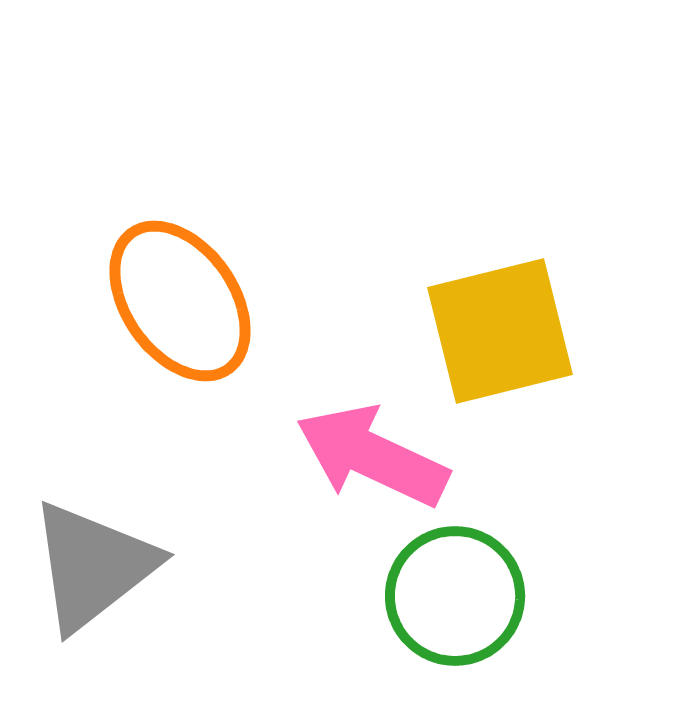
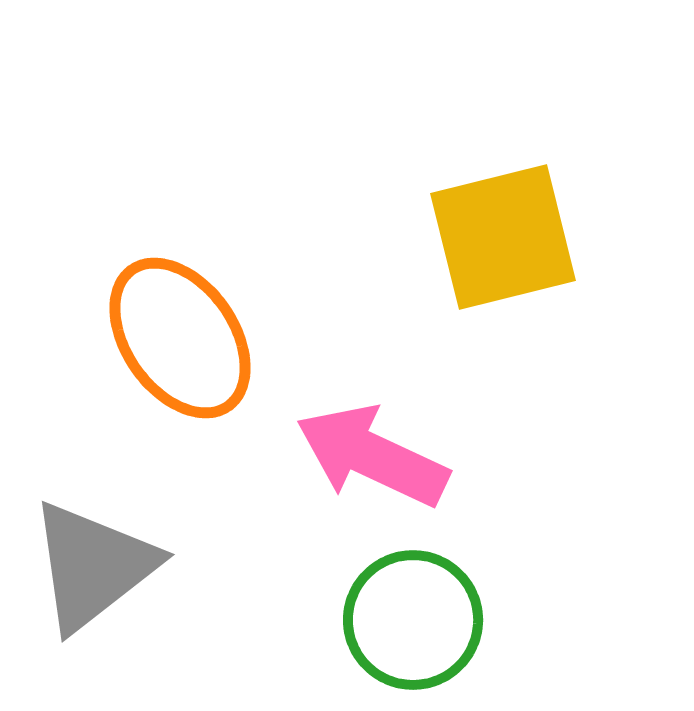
orange ellipse: moved 37 px down
yellow square: moved 3 px right, 94 px up
green circle: moved 42 px left, 24 px down
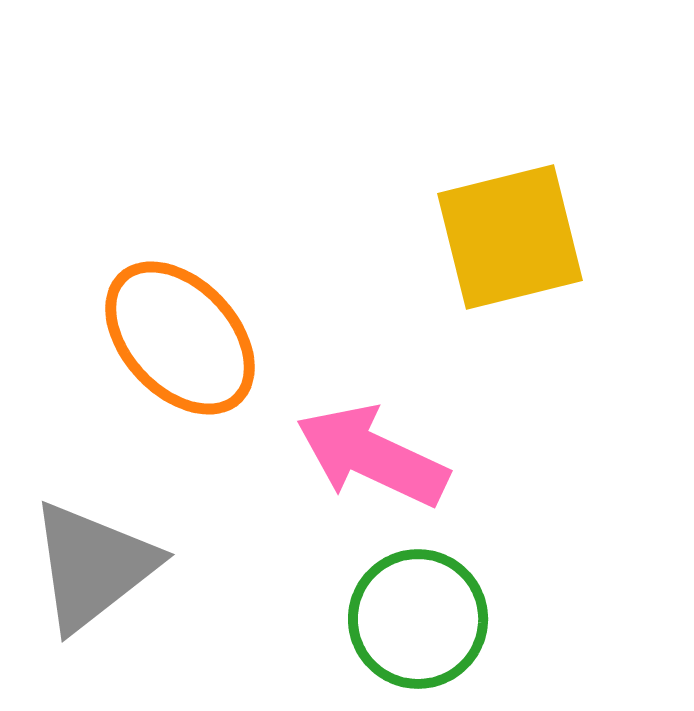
yellow square: moved 7 px right
orange ellipse: rotated 8 degrees counterclockwise
green circle: moved 5 px right, 1 px up
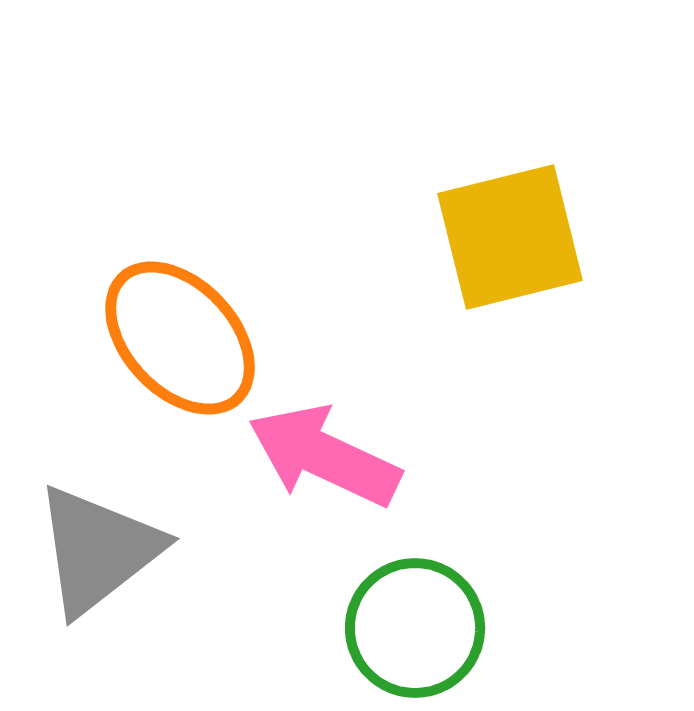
pink arrow: moved 48 px left
gray triangle: moved 5 px right, 16 px up
green circle: moved 3 px left, 9 px down
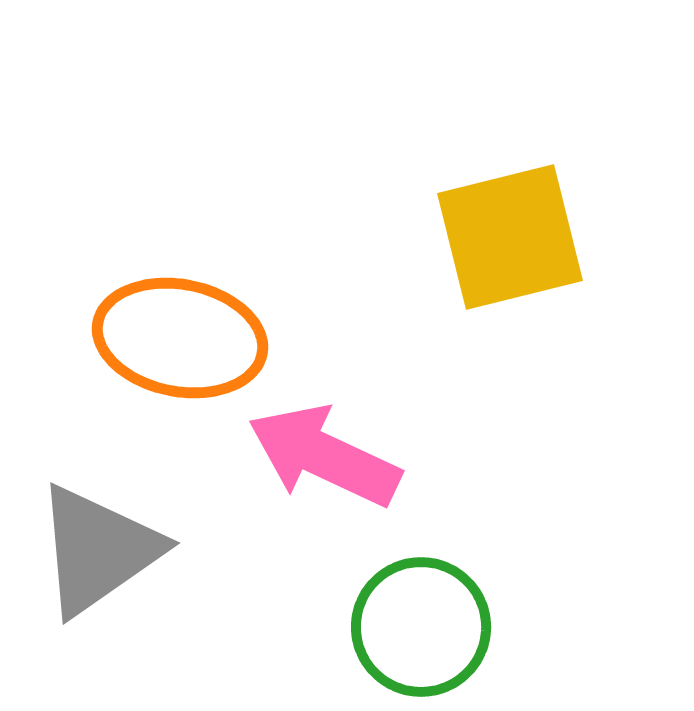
orange ellipse: rotated 36 degrees counterclockwise
gray triangle: rotated 3 degrees clockwise
green circle: moved 6 px right, 1 px up
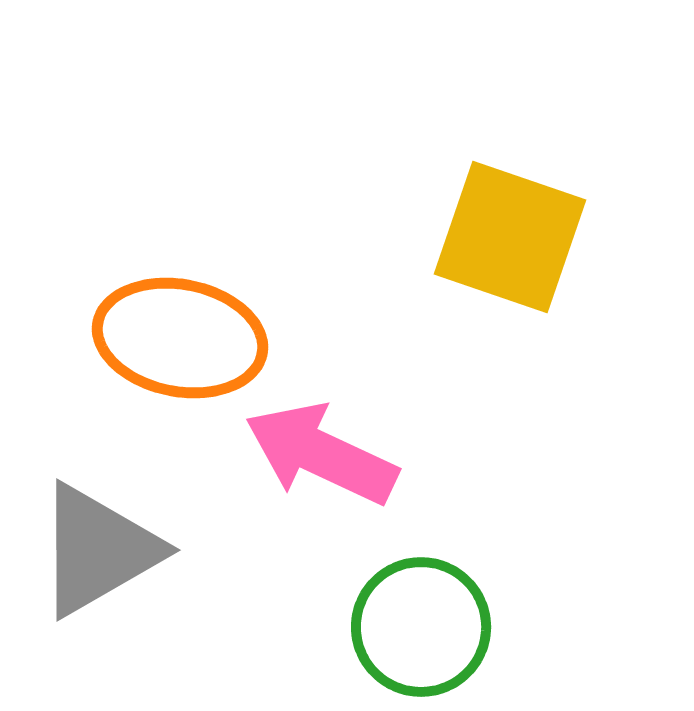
yellow square: rotated 33 degrees clockwise
pink arrow: moved 3 px left, 2 px up
gray triangle: rotated 5 degrees clockwise
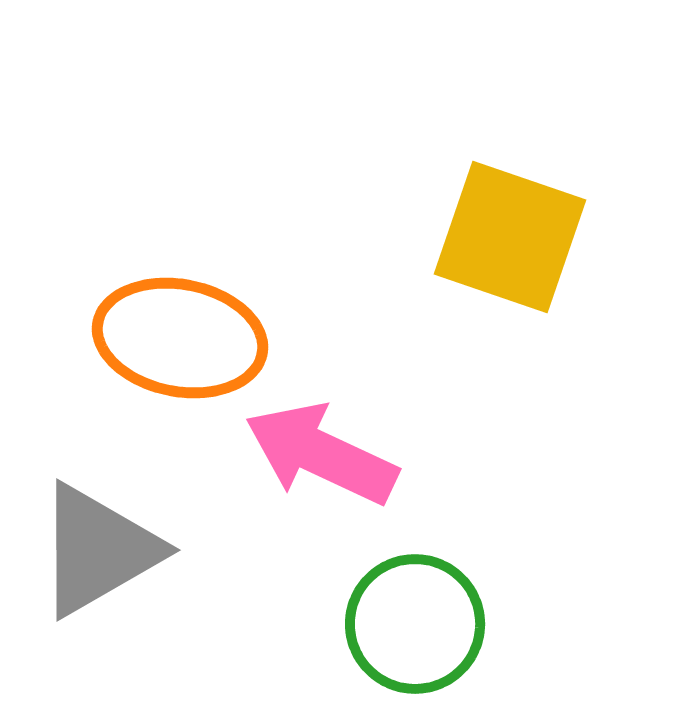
green circle: moved 6 px left, 3 px up
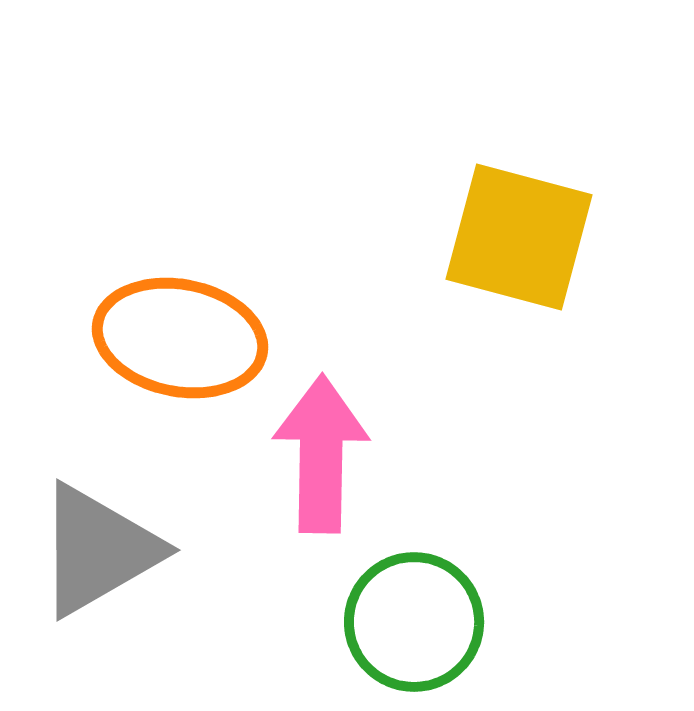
yellow square: moved 9 px right; rotated 4 degrees counterclockwise
pink arrow: rotated 66 degrees clockwise
green circle: moved 1 px left, 2 px up
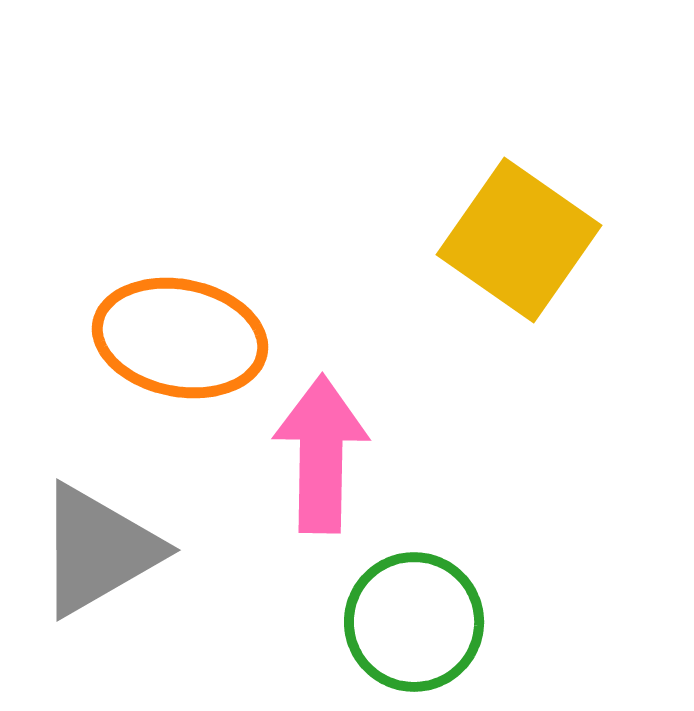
yellow square: moved 3 px down; rotated 20 degrees clockwise
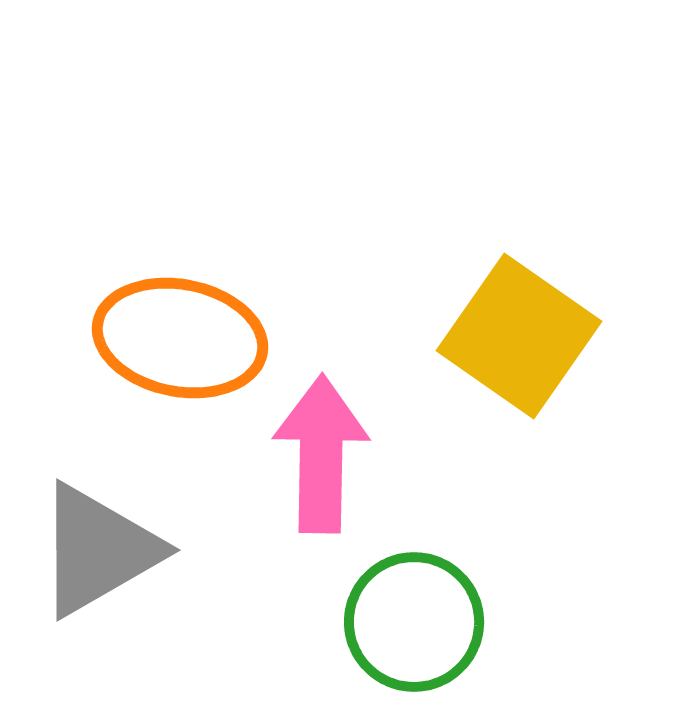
yellow square: moved 96 px down
